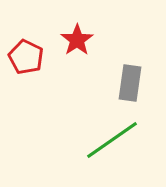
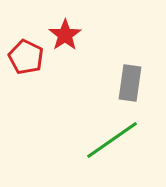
red star: moved 12 px left, 5 px up
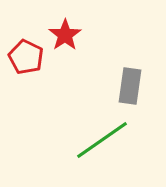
gray rectangle: moved 3 px down
green line: moved 10 px left
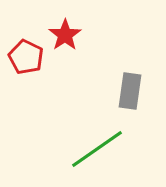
gray rectangle: moved 5 px down
green line: moved 5 px left, 9 px down
